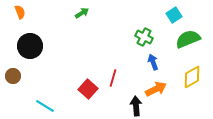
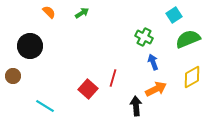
orange semicircle: moved 29 px right; rotated 24 degrees counterclockwise
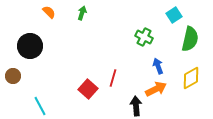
green arrow: rotated 40 degrees counterclockwise
green semicircle: moved 2 px right; rotated 125 degrees clockwise
blue arrow: moved 5 px right, 4 px down
yellow diamond: moved 1 px left, 1 px down
cyan line: moved 5 px left; rotated 30 degrees clockwise
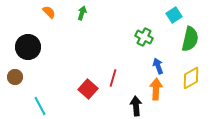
black circle: moved 2 px left, 1 px down
brown circle: moved 2 px right, 1 px down
orange arrow: rotated 60 degrees counterclockwise
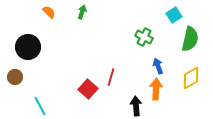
green arrow: moved 1 px up
red line: moved 2 px left, 1 px up
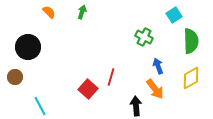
green semicircle: moved 1 px right, 2 px down; rotated 15 degrees counterclockwise
orange arrow: moved 1 px left; rotated 140 degrees clockwise
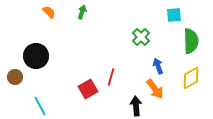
cyan square: rotated 28 degrees clockwise
green cross: moved 3 px left; rotated 18 degrees clockwise
black circle: moved 8 px right, 9 px down
red square: rotated 18 degrees clockwise
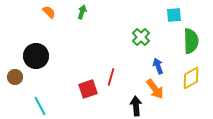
red square: rotated 12 degrees clockwise
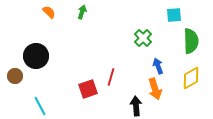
green cross: moved 2 px right, 1 px down
brown circle: moved 1 px up
orange arrow: rotated 20 degrees clockwise
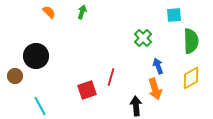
red square: moved 1 px left, 1 px down
